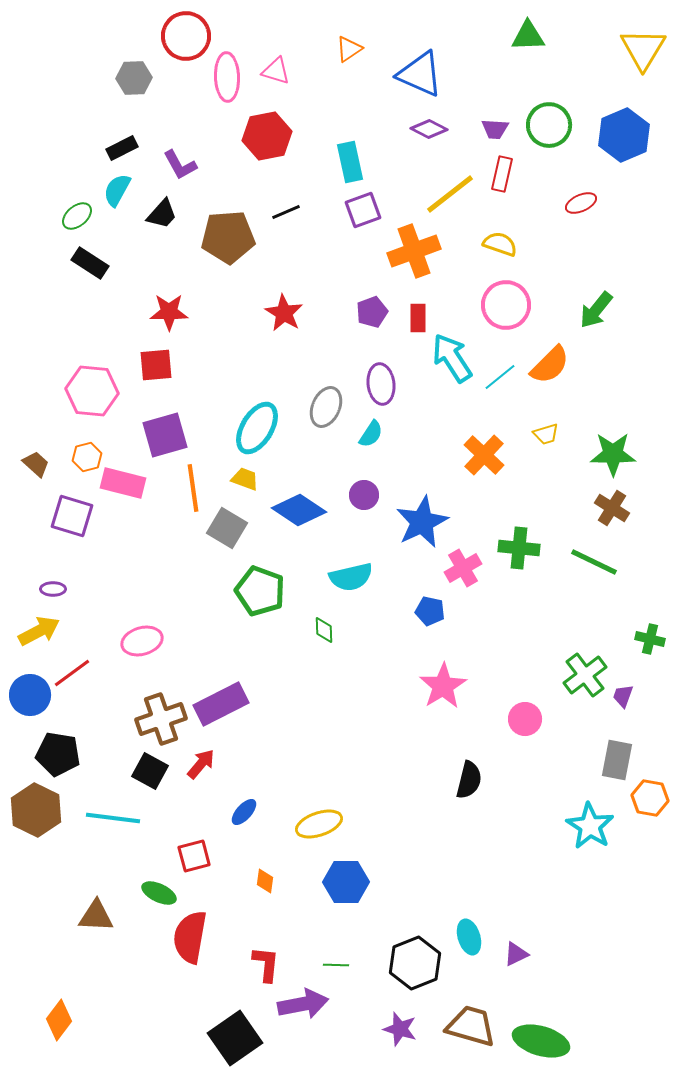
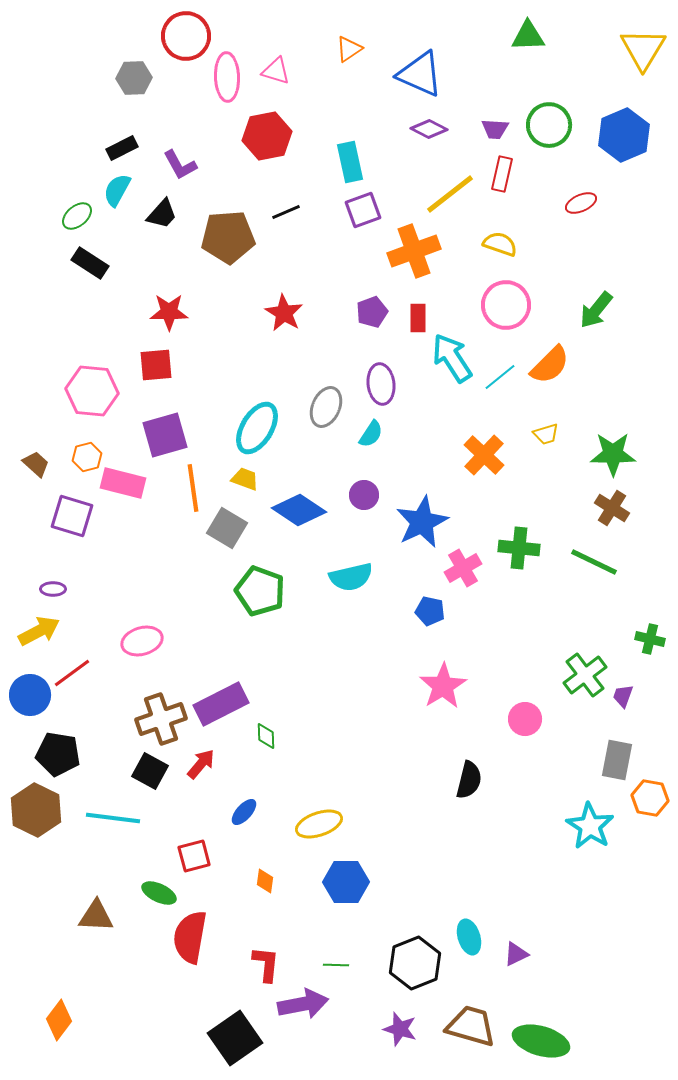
green diamond at (324, 630): moved 58 px left, 106 px down
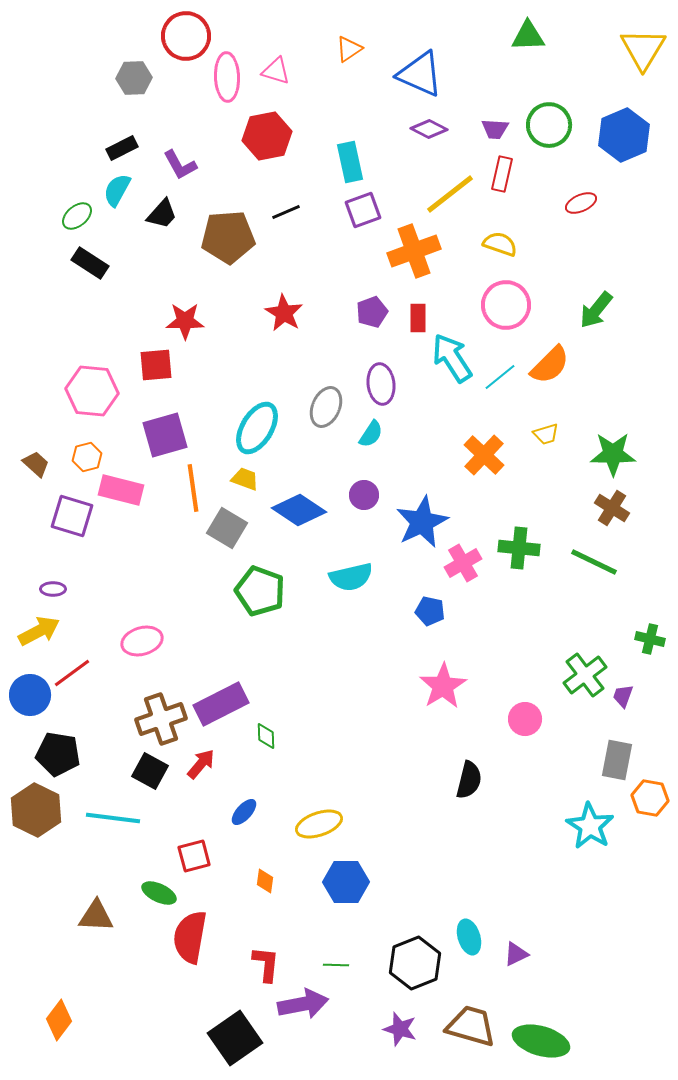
red star at (169, 312): moved 16 px right, 9 px down
pink rectangle at (123, 483): moved 2 px left, 7 px down
pink cross at (463, 568): moved 5 px up
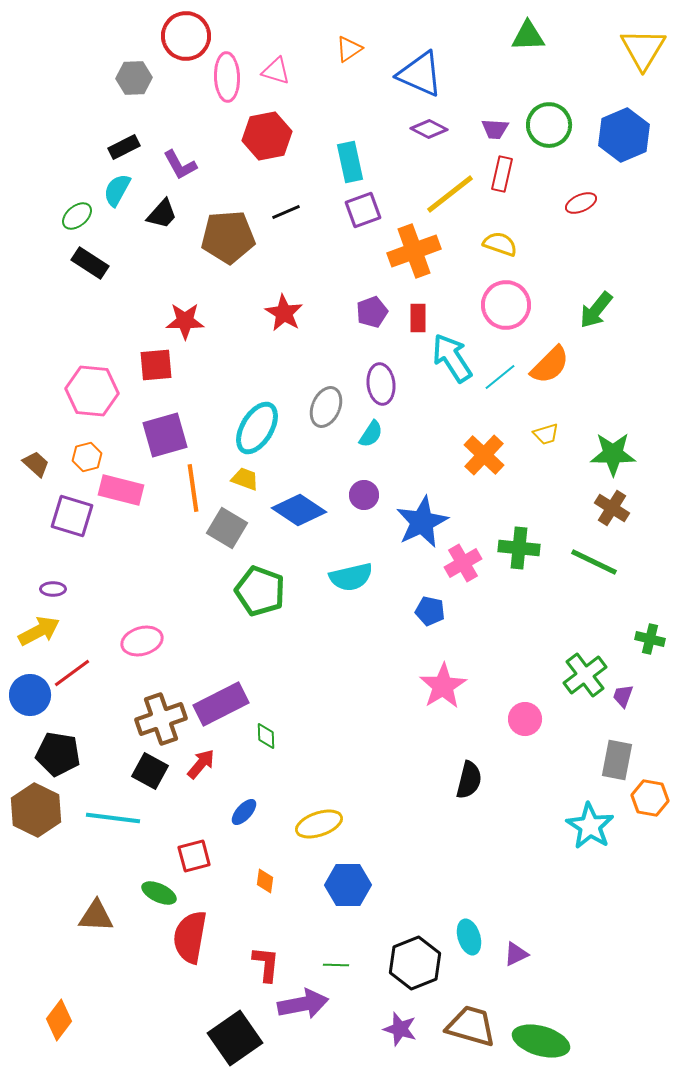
black rectangle at (122, 148): moved 2 px right, 1 px up
blue hexagon at (346, 882): moved 2 px right, 3 px down
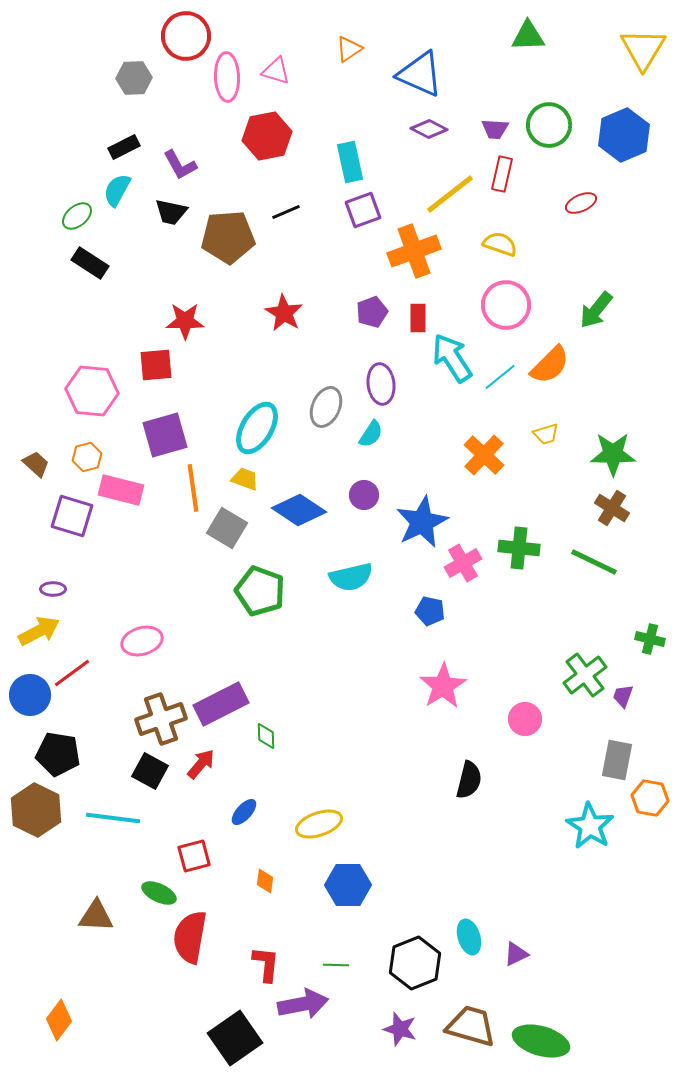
black trapezoid at (162, 214): moved 9 px right, 2 px up; rotated 60 degrees clockwise
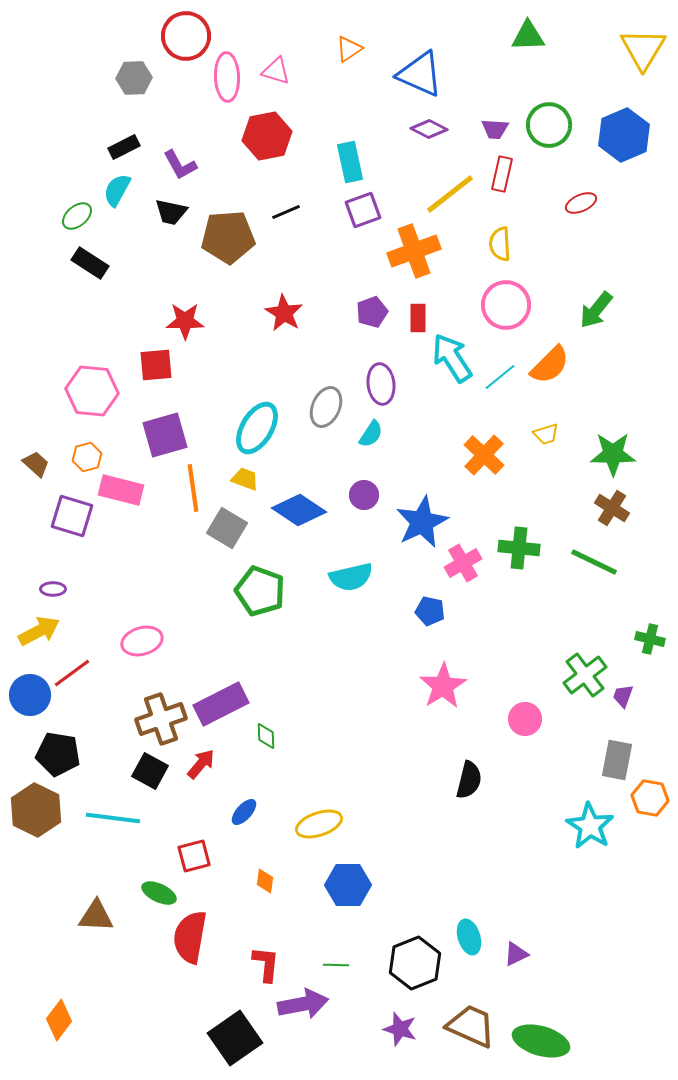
yellow semicircle at (500, 244): rotated 112 degrees counterclockwise
brown trapezoid at (471, 1026): rotated 8 degrees clockwise
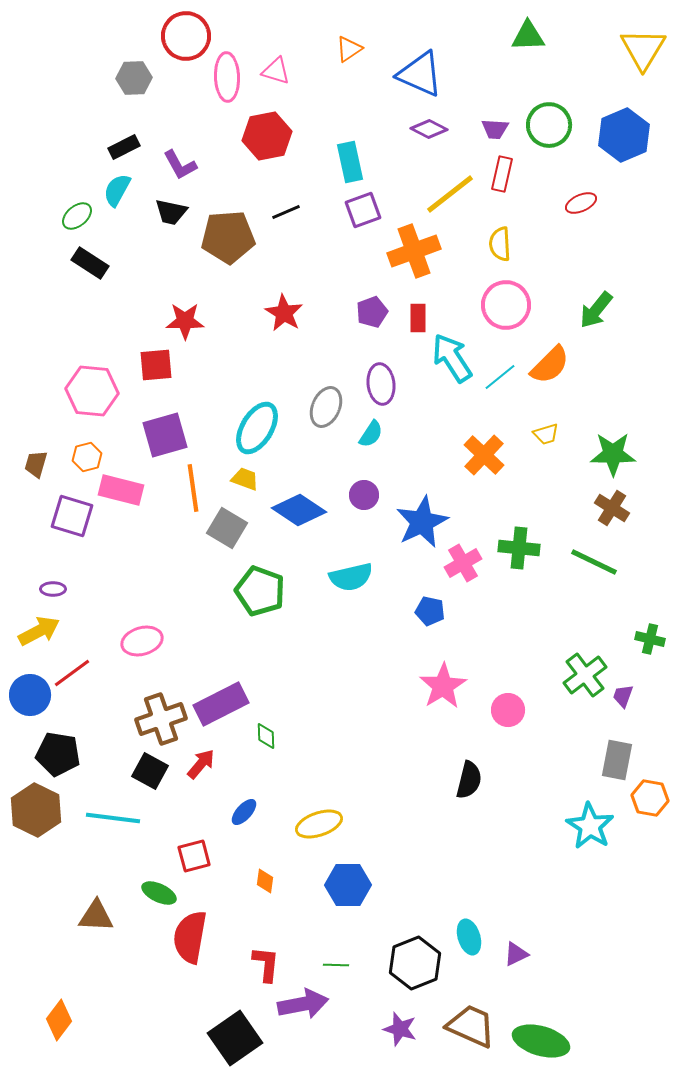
brown trapezoid at (36, 464): rotated 116 degrees counterclockwise
pink circle at (525, 719): moved 17 px left, 9 px up
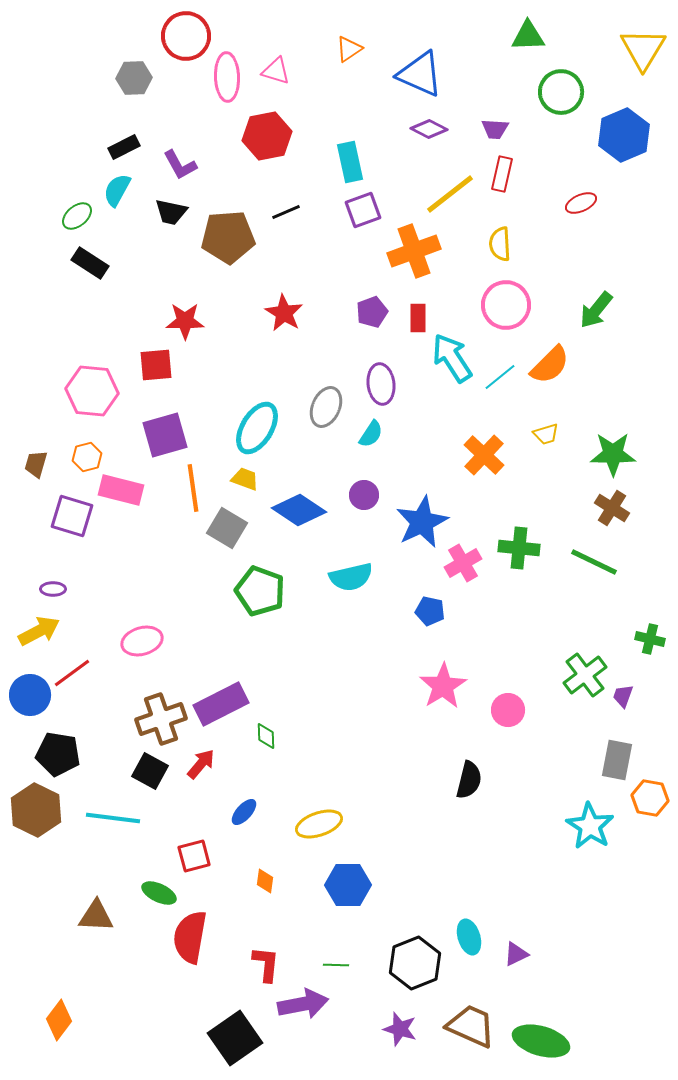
green circle at (549, 125): moved 12 px right, 33 px up
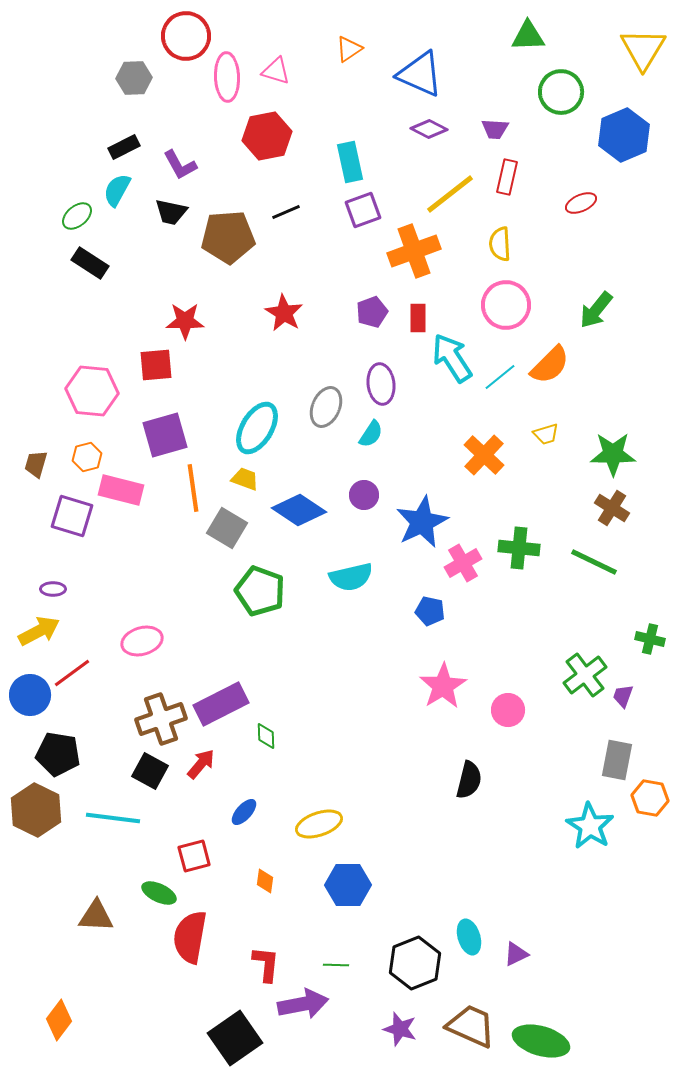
red rectangle at (502, 174): moved 5 px right, 3 px down
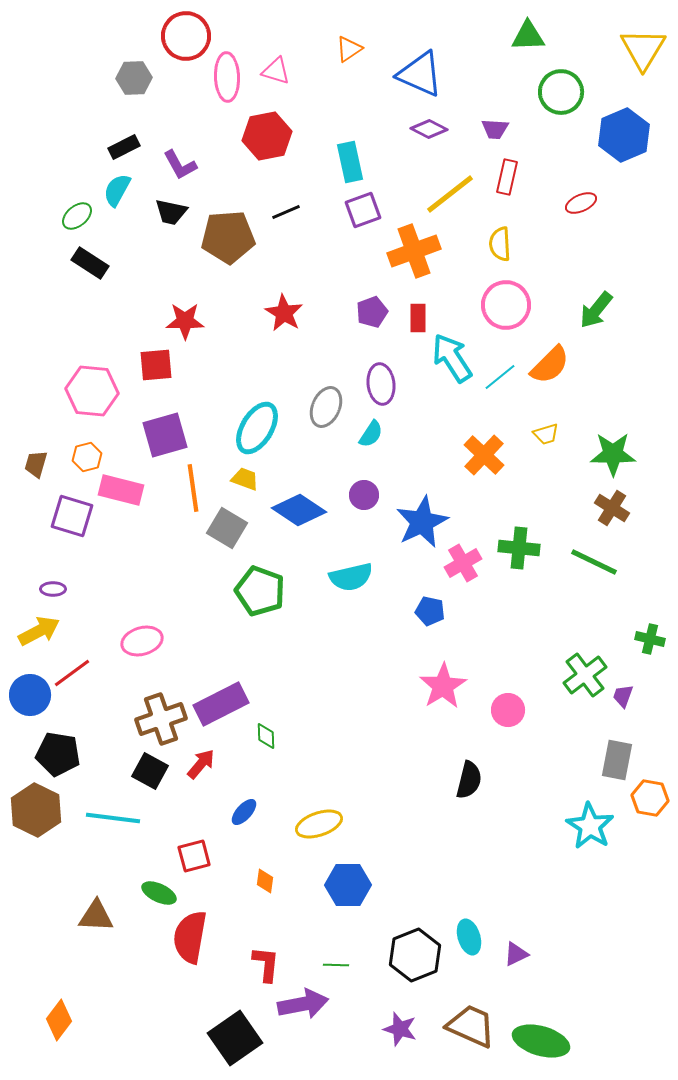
black hexagon at (415, 963): moved 8 px up
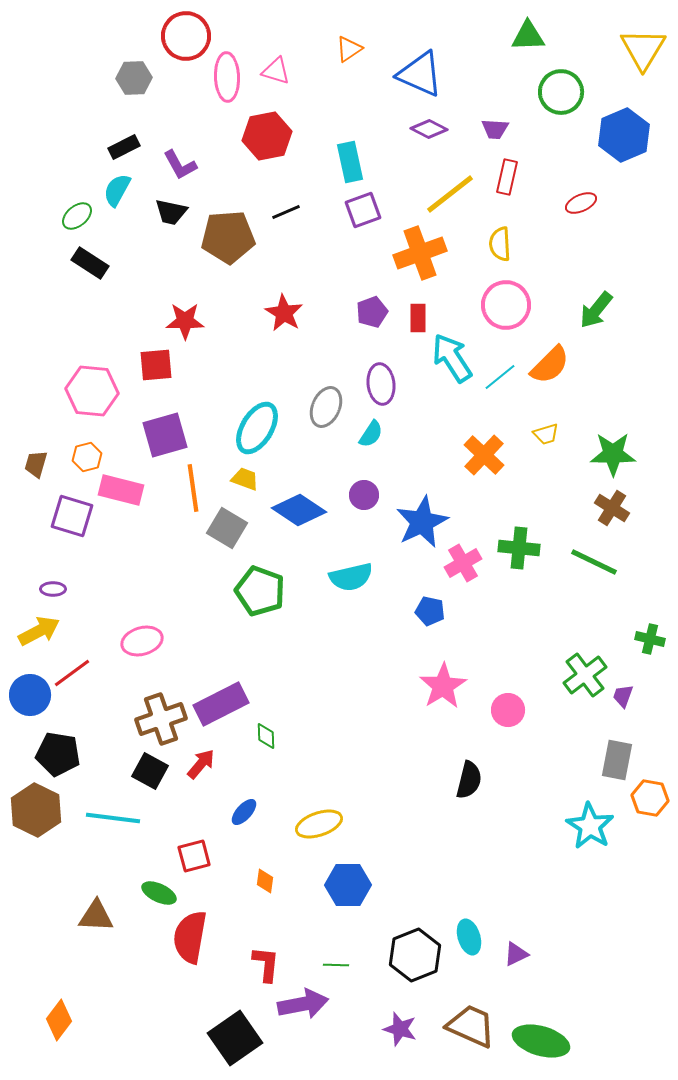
orange cross at (414, 251): moved 6 px right, 2 px down
